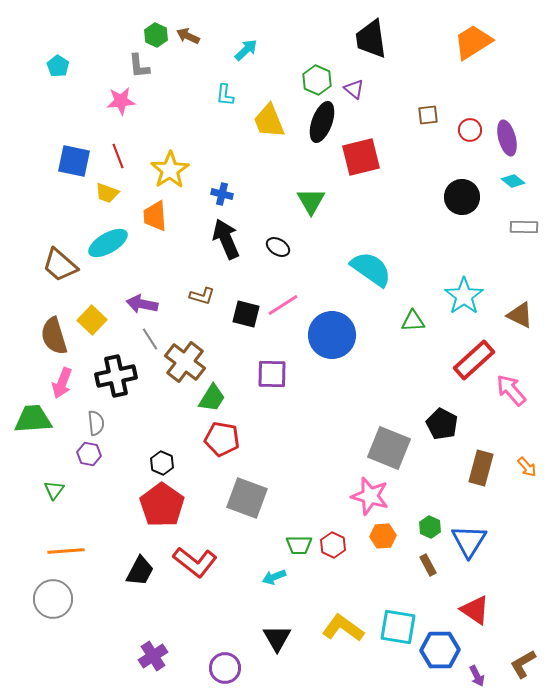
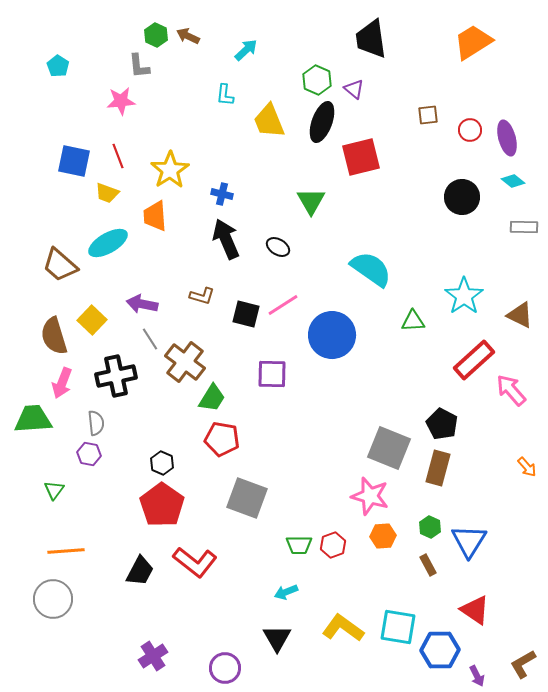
brown rectangle at (481, 468): moved 43 px left
red hexagon at (333, 545): rotated 15 degrees clockwise
cyan arrow at (274, 577): moved 12 px right, 15 px down
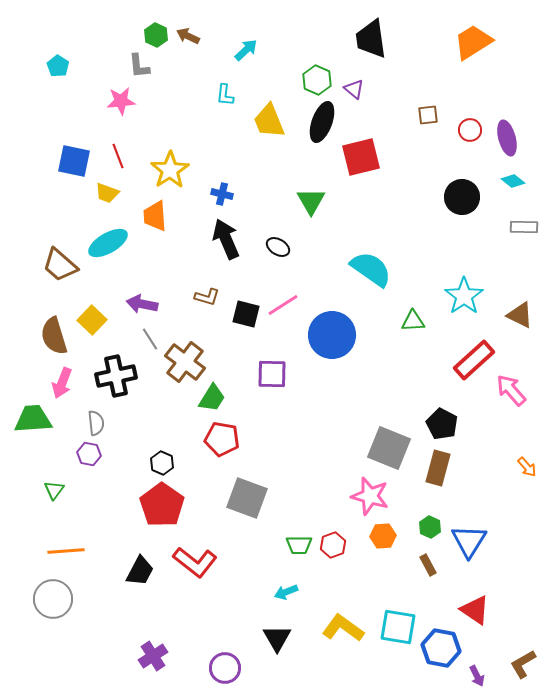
brown L-shape at (202, 296): moved 5 px right, 1 px down
blue hexagon at (440, 650): moved 1 px right, 2 px up; rotated 12 degrees clockwise
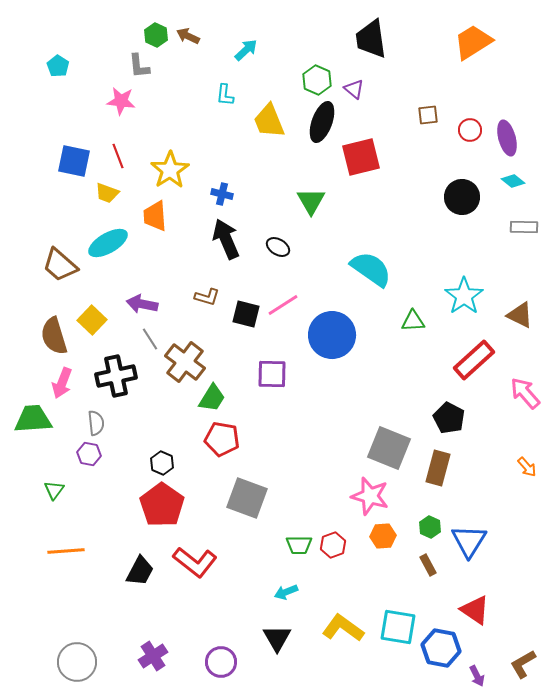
pink star at (121, 101): rotated 12 degrees clockwise
pink arrow at (511, 390): moved 14 px right, 3 px down
black pentagon at (442, 424): moved 7 px right, 6 px up
gray circle at (53, 599): moved 24 px right, 63 px down
purple circle at (225, 668): moved 4 px left, 6 px up
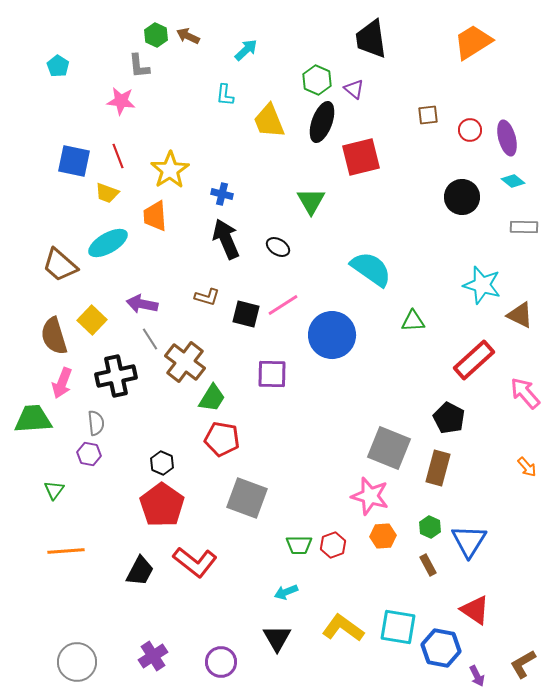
cyan star at (464, 296): moved 18 px right, 11 px up; rotated 21 degrees counterclockwise
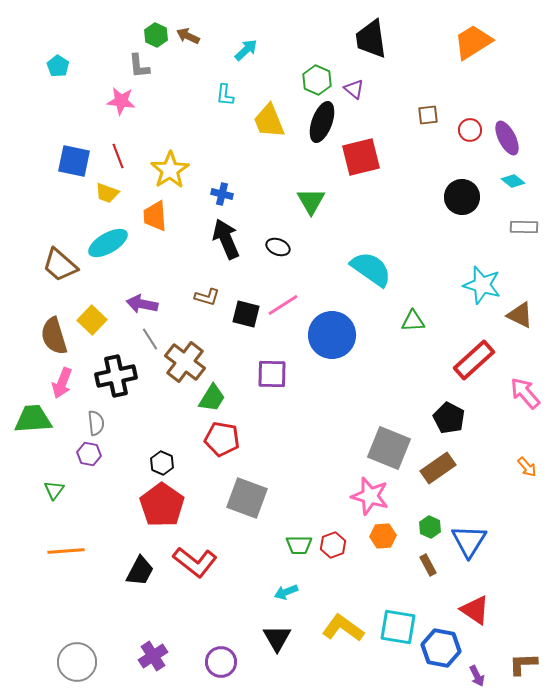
purple ellipse at (507, 138): rotated 12 degrees counterclockwise
black ellipse at (278, 247): rotated 10 degrees counterclockwise
brown rectangle at (438, 468): rotated 40 degrees clockwise
brown L-shape at (523, 664): rotated 28 degrees clockwise
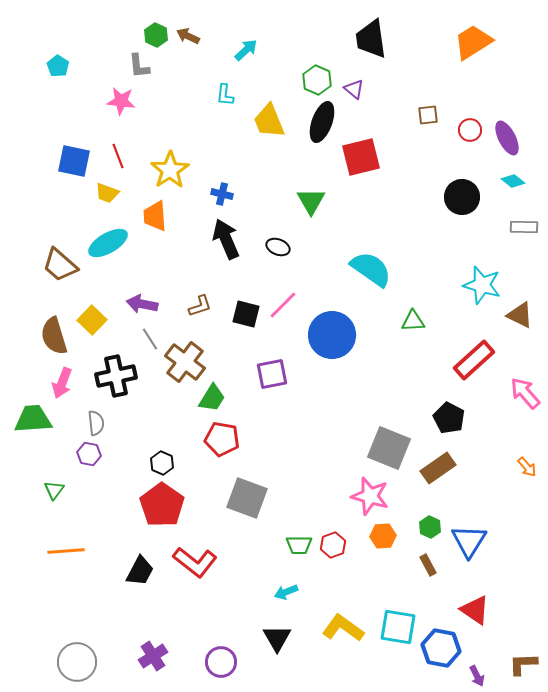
brown L-shape at (207, 297): moved 7 px left, 9 px down; rotated 35 degrees counterclockwise
pink line at (283, 305): rotated 12 degrees counterclockwise
purple square at (272, 374): rotated 12 degrees counterclockwise
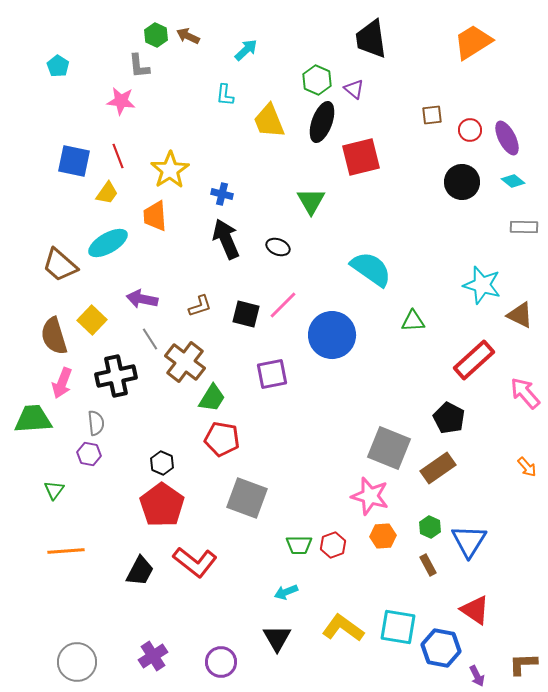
brown square at (428, 115): moved 4 px right
yellow trapezoid at (107, 193): rotated 75 degrees counterclockwise
black circle at (462, 197): moved 15 px up
purple arrow at (142, 304): moved 5 px up
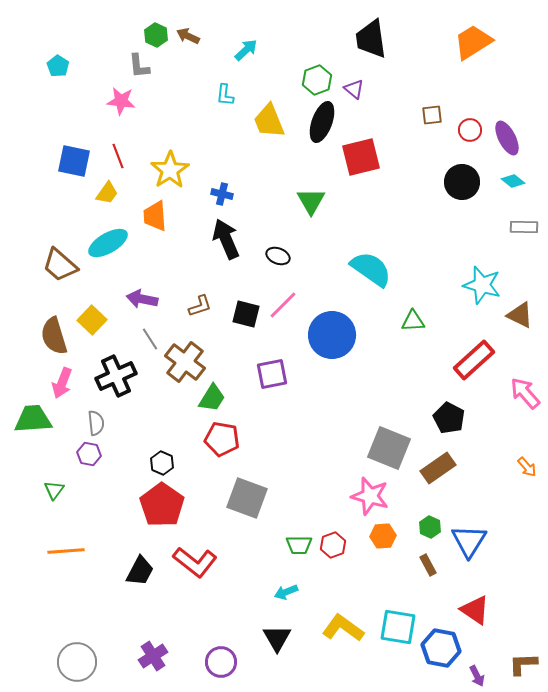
green hexagon at (317, 80): rotated 16 degrees clockwise
black ellipse at (278, 247): moved 9 px down
black cross at (116, 376): rotated 12 degrees counterclockwise
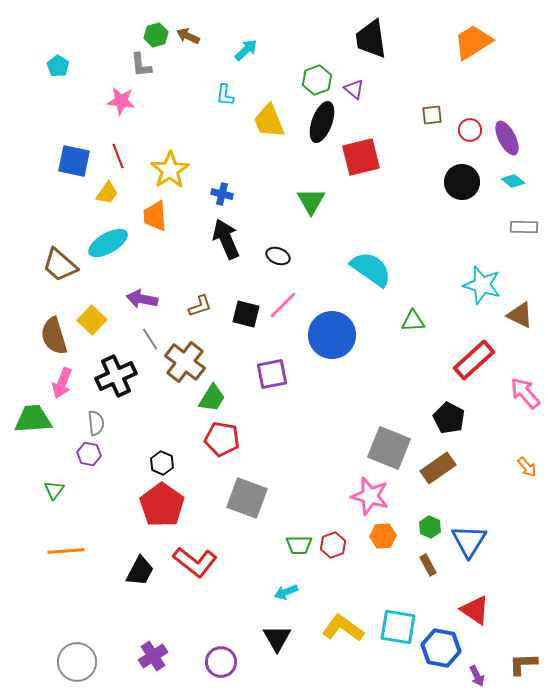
green hexagon at (156, 35): rotated 20 degrees clockwise
gray L-shape at (139, 66): moved 2 px right, 1 px up
